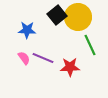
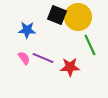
black square: rotated 30 degrees counterclockwise
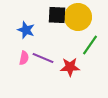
black square: rotated 18 degrees counterclockwise
blue star: moved 1 px left; rotated 18 degrees clockwise
green line: rotated 60 degrees clockwise
pink semicircle: rotated 48 degrees clockwise
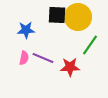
blue star: rotated 24 degrees counterclockwise
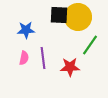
black square: moved 2 px right
purple line: rotated 60 degrees clockwise
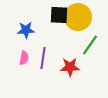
purple line: rotated 15 degrees clockwise
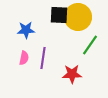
red star: moved 2 px right, 7 px down
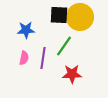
yellow circle: moved 2 px right
green line: moved 26 px left, 1 px down
